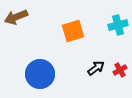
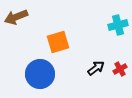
orange square: moved 15 px left, 11 px down
red cross: moved 1 px up
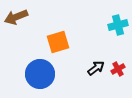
red cross: moved 2 px left
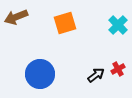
cyan cross: rotated 30 degrees counterclockwise
orange square: moved 7 px right, 19 px up
black arrow: moved 7 px down
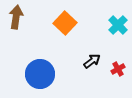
brown arrow: rotated 120 degrees clockwise
orange square: rotated 30 degrees counterclockwise
black arrow: moved 4 px left, 14 px up
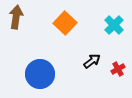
cyan cross: moved 4 px left
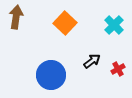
blue circle: moved 11 px right, 1 px down
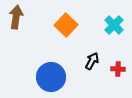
orange square: moved 1 px right, 2 px down
black arrow: rotated 24 degrees counterclockwise
red cross: rotated 32 degrees clockwise
blue circle: moved 2 px down
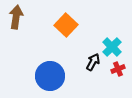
cyan cross: moved 2 px left, 22 px down
black arrow: moved 1 px right, 1 px down
red cross: rotated 24 degrees counterclockwise
blue circle: moved 1 px left, 1 px up
